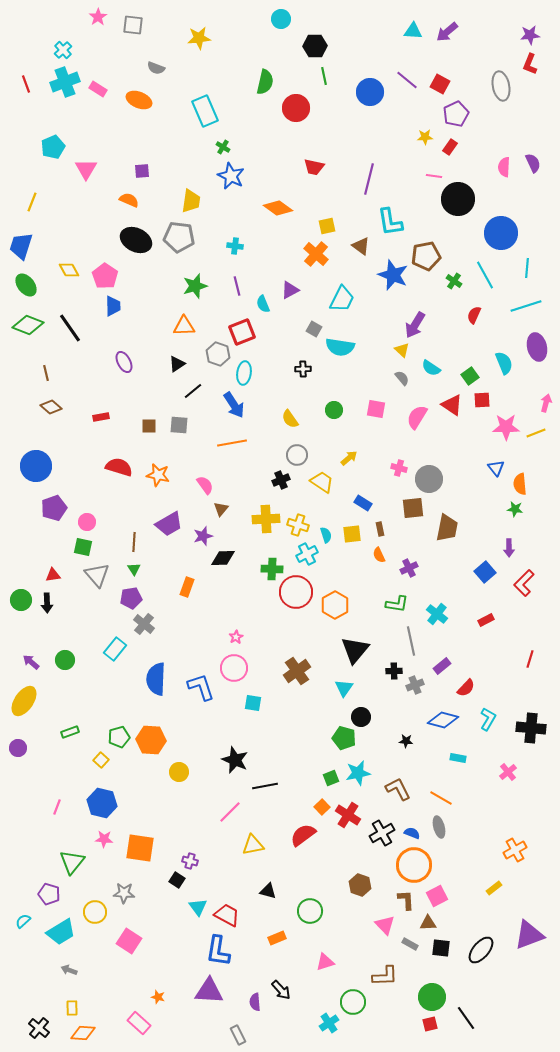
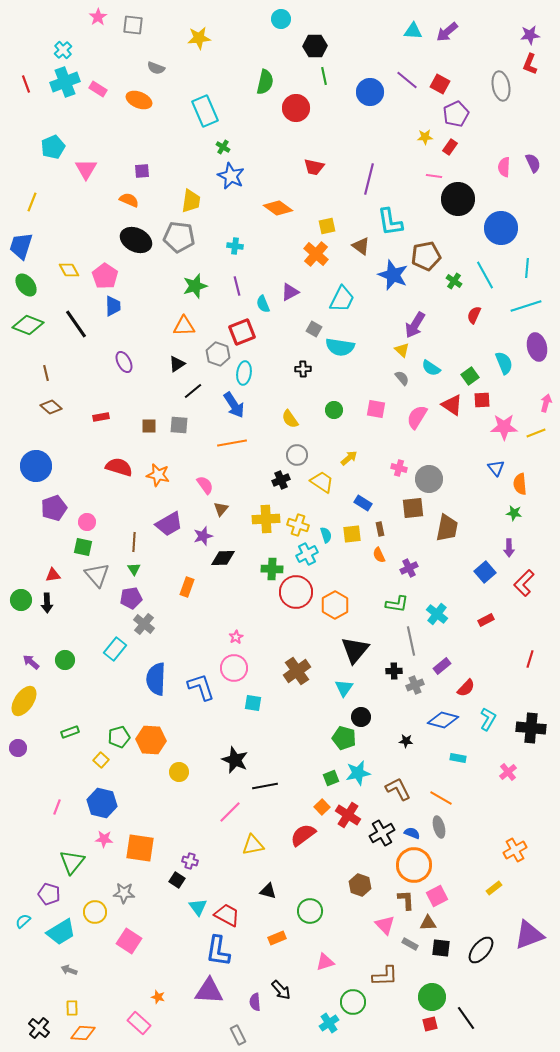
blue circle at (501, 233): moved 5 px up
purple triangle at (290, 290): moved 2 px down
black line at (70, 328): moved 6 px right, 4 px up
pink star at (506, 427): moved 2 px left
green star at (515, 509): moved 1 px left, 4 px down
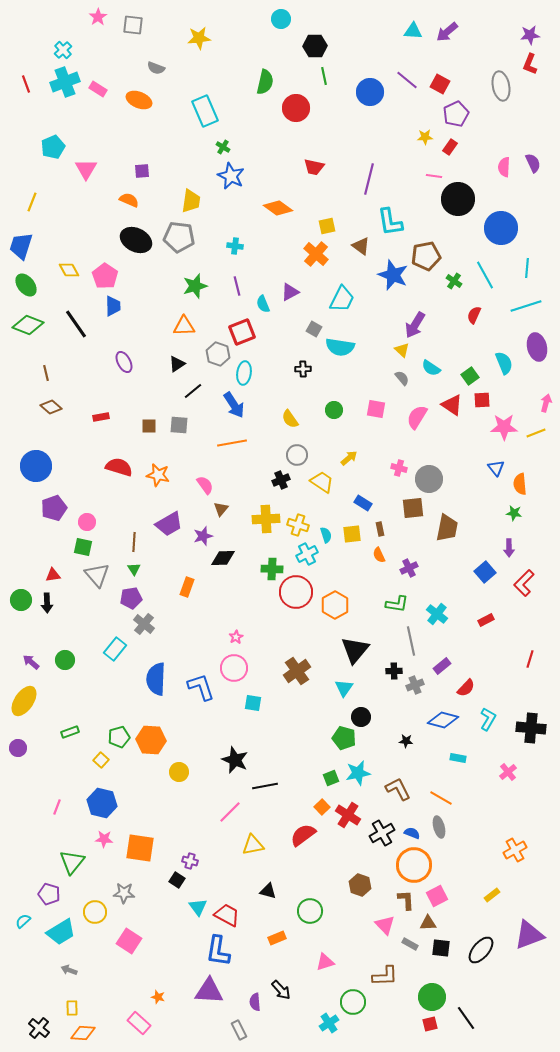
yellow rectangle at (494, 888): moved 2 px left, 7 px down
gray rectangle at (238, 1035): moved 1 px right, 5 px up
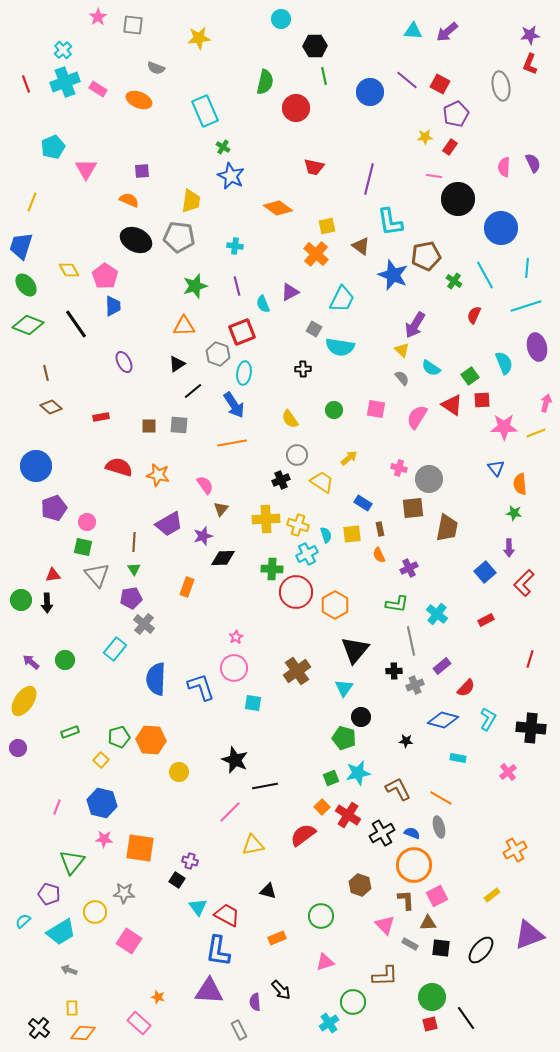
green circle at (310, 911): moved 11 px right, 5 px down
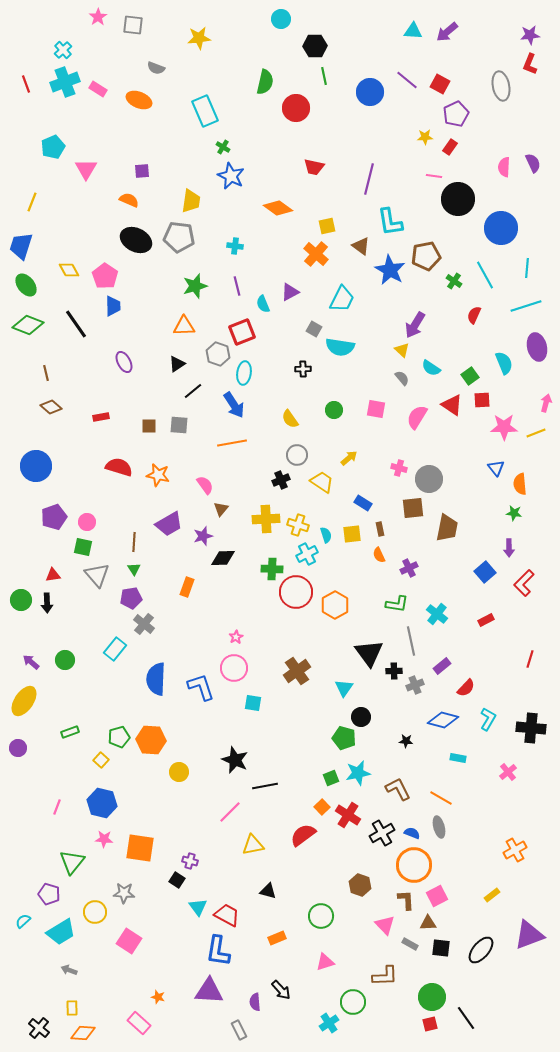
blue star at (393, 275): moved 3 px left, 5 px up; rotated 8 degrees clockwise
purple pentagon at (54, 508): moved 9 px down
black triangle at (355, 650): moved 14 px right, 3 px down; rotated 16 degrees counterclockwise
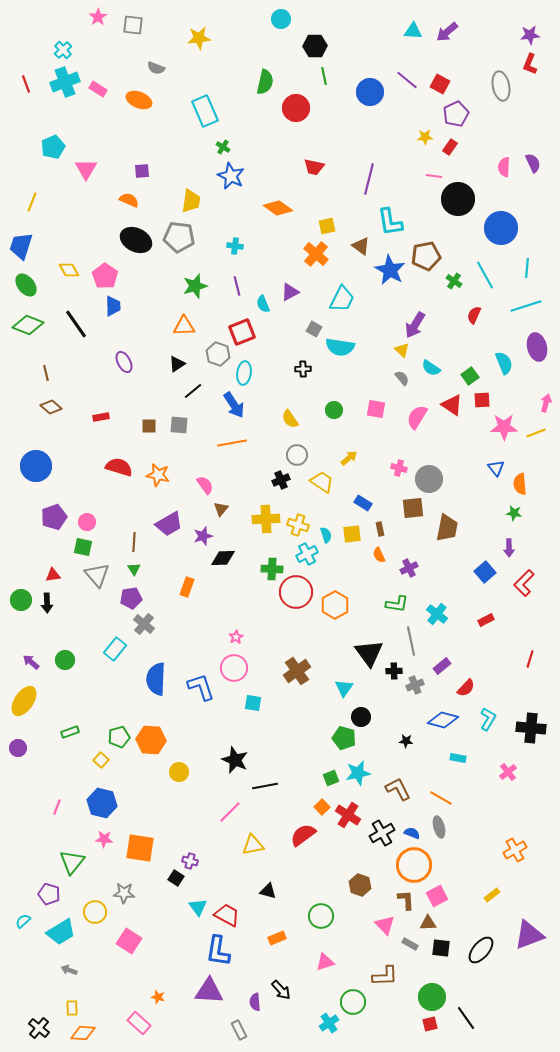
black square at (177, 880): moved 1 px left, 2 px up
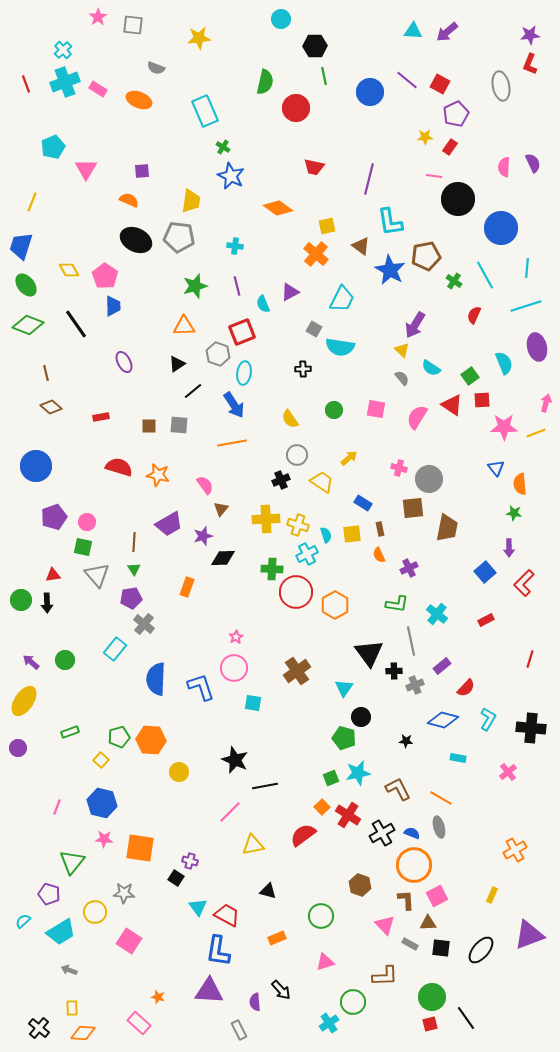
yellow rectangle at (492, 895): rotated 28 degrees counterclockwise
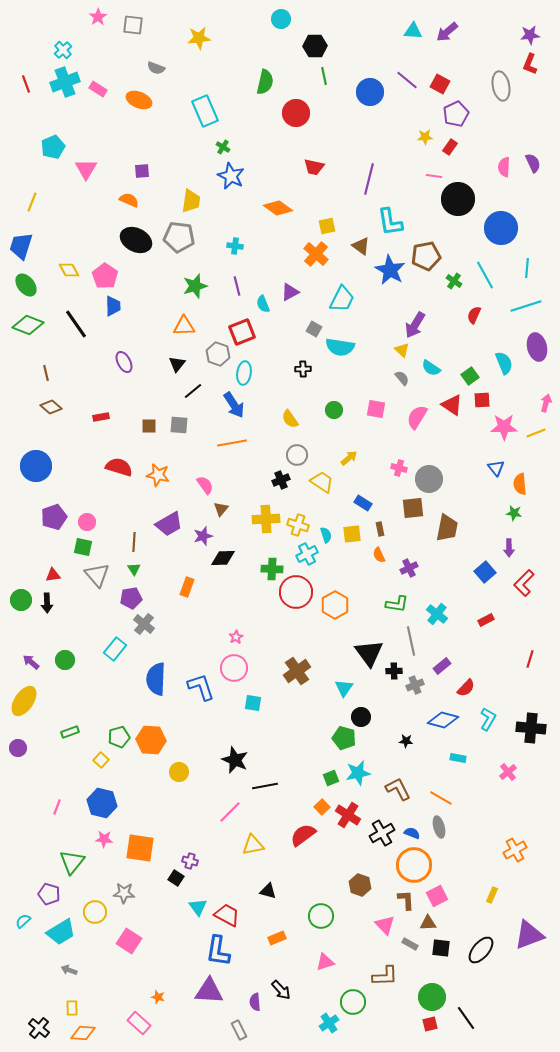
red circle at (296, 108): moved 5 px down
black triangle at (177, 364): rotated 18 degrees counterclockwise
